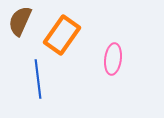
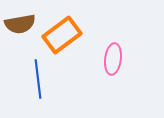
brown semicircle: moved 3 px down; rotated 124 degrees counterclockwise
orange rectangle: rotated 18 degrees clockwise
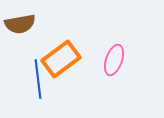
orange rectangle: moved 1 px left, 24 px down
pink ellipse: moved 1 px right, 1 px down; rotated 12 degrees clockwise
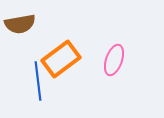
blue line: moved 2 px down
